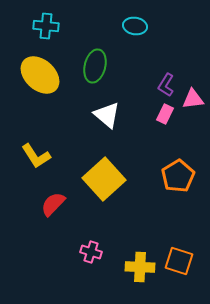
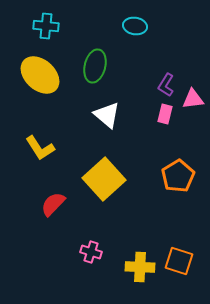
pink rectangle: rotated 12 degrees counterclockwise
yellow L-shape: moved 4 px right, 8 px up
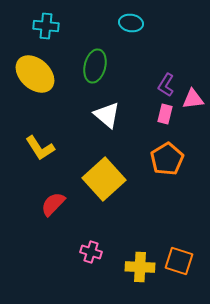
cyan ellipse: moved 4 px left, 3 px up
yellow ellipse: moved 5 px left, 1 px up
orange pentagon: moved 11 px left, 17 px up
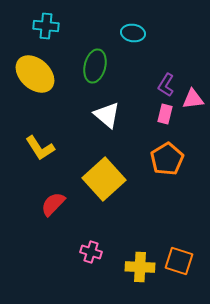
cyan ellipse: moved 2 px right, 10 px down
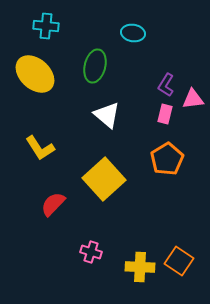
orange square: rotated 16 degrees clockwise
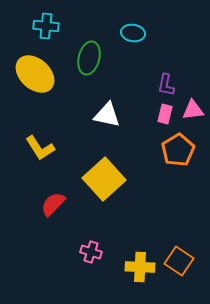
green ellipse: moved 6 px left, 8 px up
purple L-shape: rotated 20 degrees counterclockwise
pink triangle: moved 11 px down
white triangle: rotated 28 degrees counterclockwise
orange pentagon: moved 11 px right, 9 px up
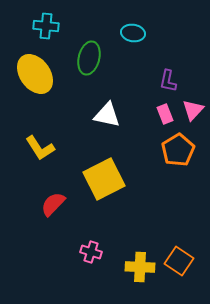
yellow ellipse: rotated 12 degrees clockwise
purple L-shape: moved 2 px right, 4 px up
pink triangle: rotated 40 degrees counterclockwise
pink rectangle: rotated 36 degrees counterclockwise
yellow square: rotated 15 degrees clockwise
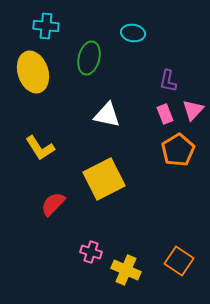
yellow ellipse: moved 2 px left, 2 px up; rotated 18 degrees clockwise
yellow cross: moved 14 px left, 3 px down; rotated 20 degrees clockwise
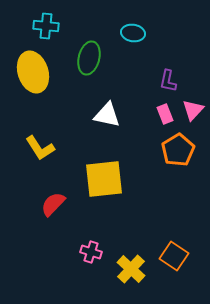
yellow square: rotated 21 degrees clockwise
orange square: moved 5 px left, 5 px up
yellow cross: moved 5 px right, 1 px up; rotated 20 degrees clockwise
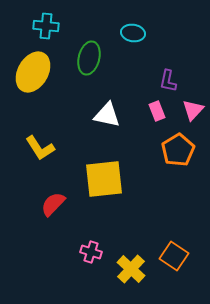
yellow ellipse: rotated 48 degrees clockwise
pink rectangle: moved 8 px left, 3 px up
